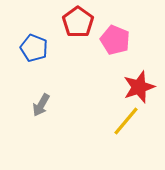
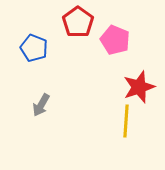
yellow line: rotated 36 degrees counterclockwise
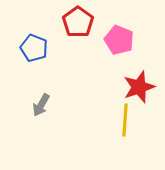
pink pentagon: moved 4 px right
yellow line: moved 1 px left, 1 px up
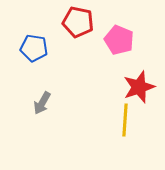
red pentagon: rotated 24 degrees counterclockwise
blue pentagon: rotated 12 degrees counterclockwise
gray arrow: moved 1 px right, 2 px up
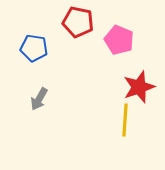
gray arrow: moved 3 px left, 4 px up
